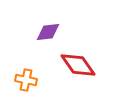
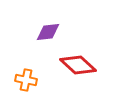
red diamond: rotated 12 degrees counterclockwise
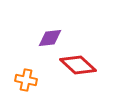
purple diamond: moved 2 px right, 6 px down
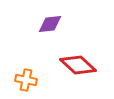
purple diamond: moved 14 px up
